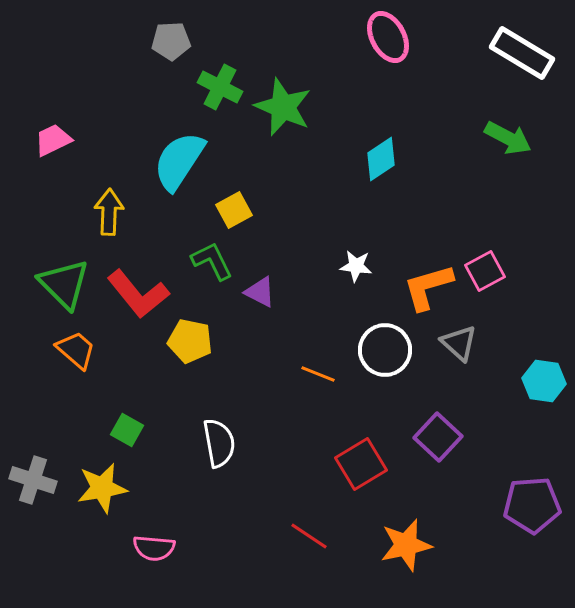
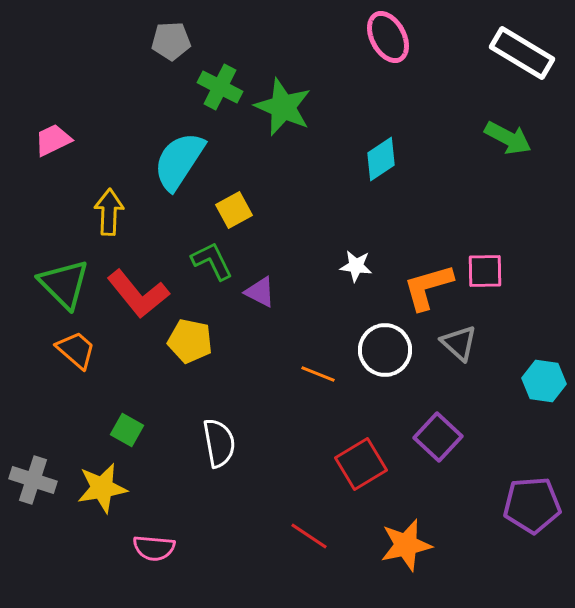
pink square: rotated 27 degrees clockwise
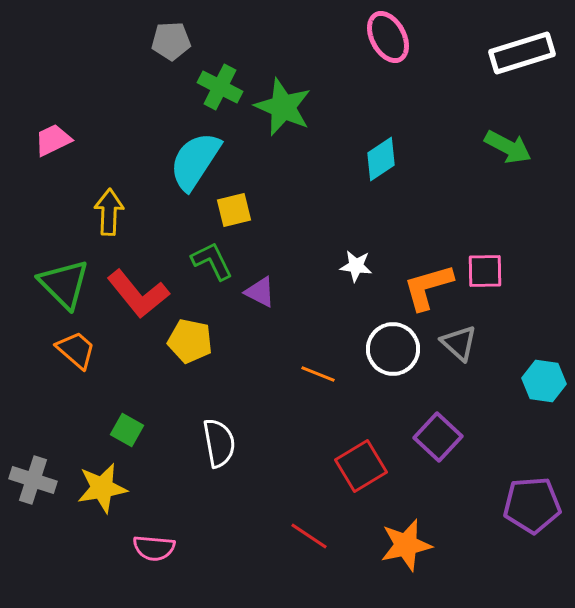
white rectangle: rotated 48 degrees counterclockwise
green arrow: moved 9 px down
cyan semicircle: moved 16 px right
yellow square: rotated 15 degrees clockwise
white circle: moved 8 px right, 1 px up
red square: moved 2 px down
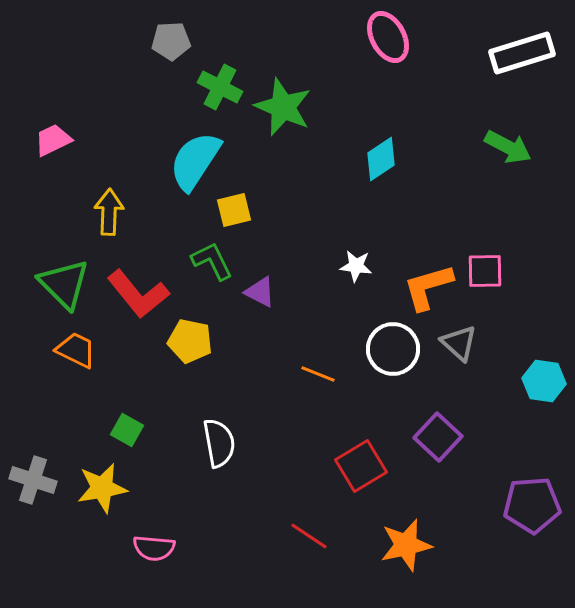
orange trapezoid: rotated 15 degrees counterclockwise
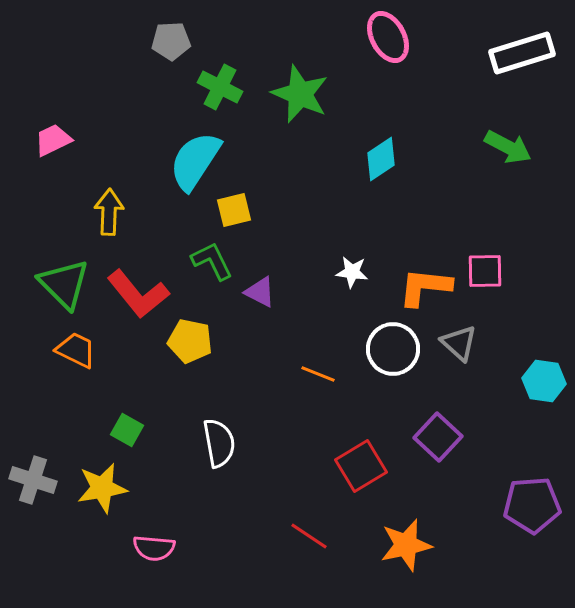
green star: moved 17 px right, 13 px up
white star: moved 4 px left, 6 px down
orange L-shape: moved 3 px left; rotated 22 degrees clockwise
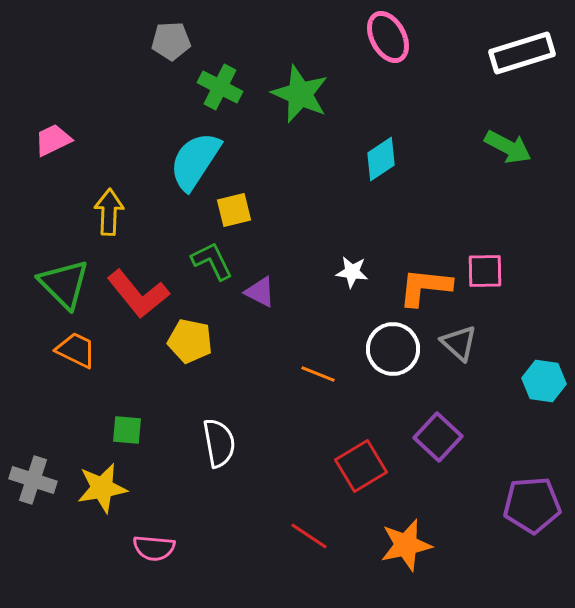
green square: rotated 24 degrees counterclockwise
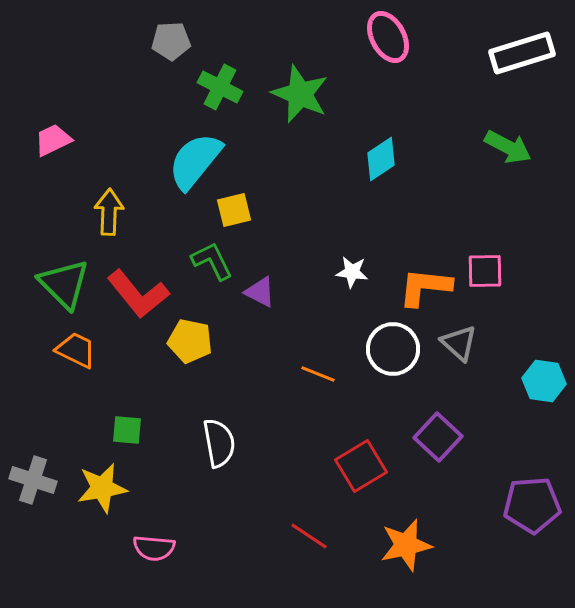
cyan semicircle: rotated 6 degrees clockwise
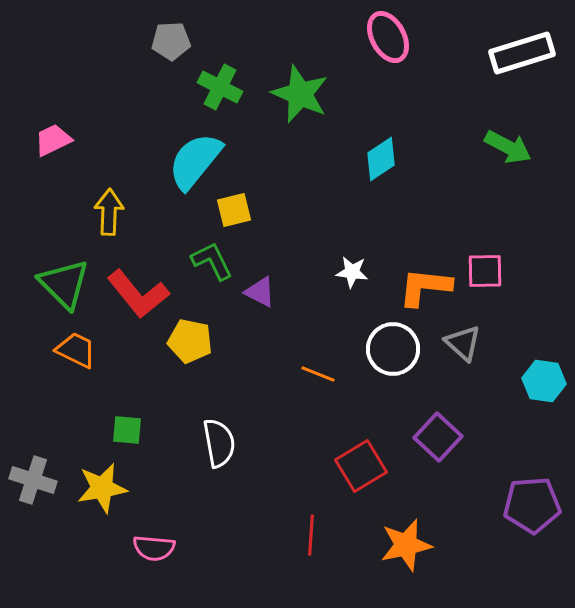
gray triangle: moved 4 px right
red line: moved 2 px right, 1 px up; rotated 60 degrees clockwise
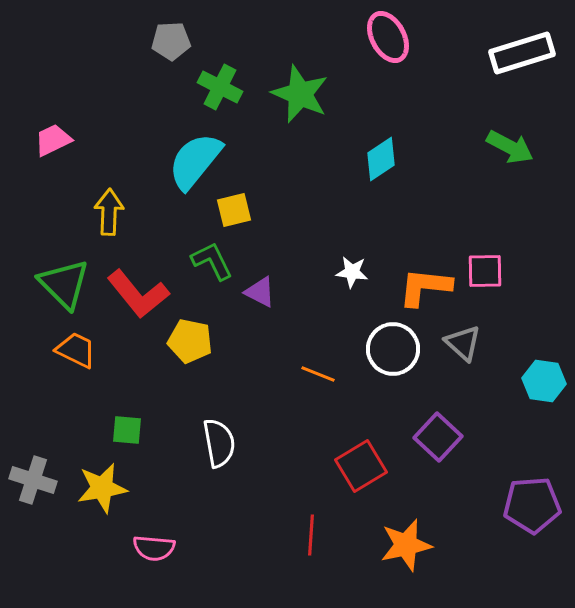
green arrow: moved 2 px right
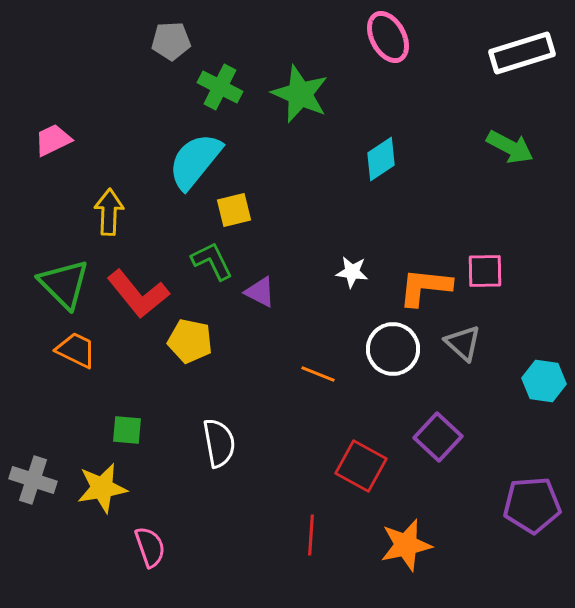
red square: rotated 30 degrees counterclockwise
pink semicircle: moved 4 px left, 1 px up; rotated 114 degrees counterclockwise
